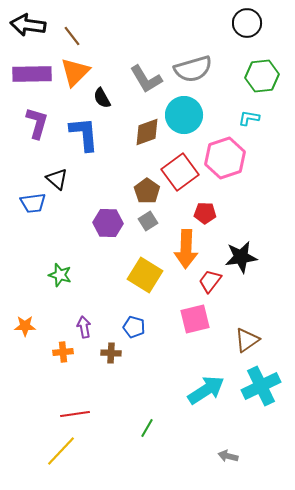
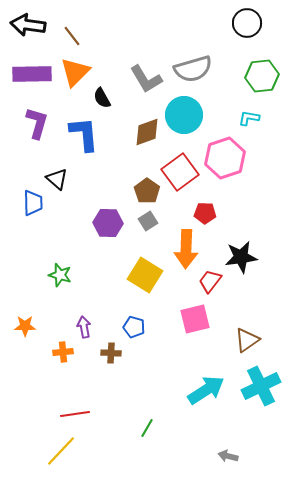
blue trapezoid: rotated 84 degrees counterclockwise
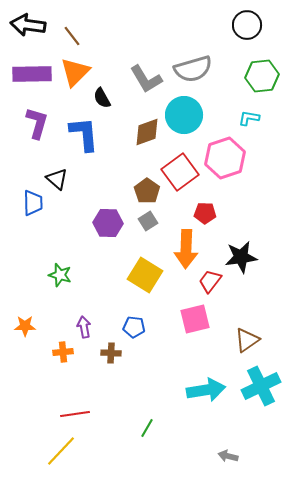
black circle: moved 2 px down
blue pentagon: rotated 10 degrees counterclockwise
cyan arrow: rotated 24 degrees clockwise
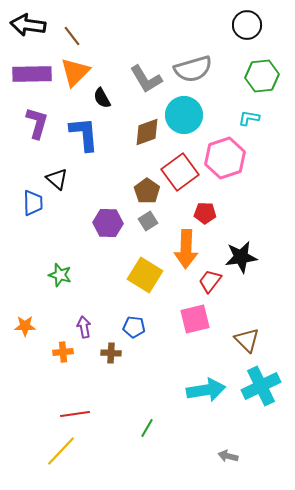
brown triangle: rotated 40 degrees counterclockwise
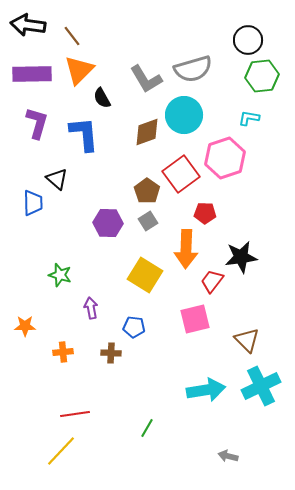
black circle: moved 1 px right, 15 px down
orange triangle: moved 4 px right, 2 px up
red square: moved 1 px right, 2 px down
red trapezoid: moved 2 px right
purple arrow: moved 7 px right, 19 px up
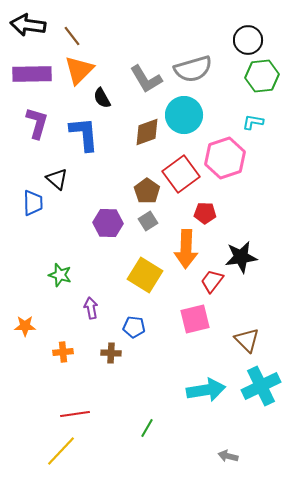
cyan L-shape: moved 4 px right, 4 px down
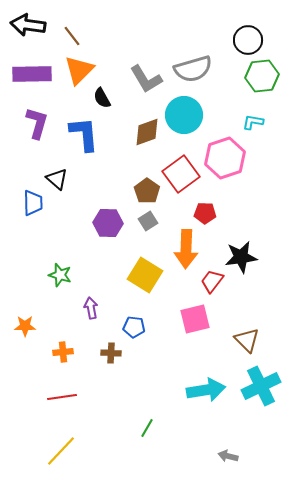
red line: moved 13 px left, 17 px up
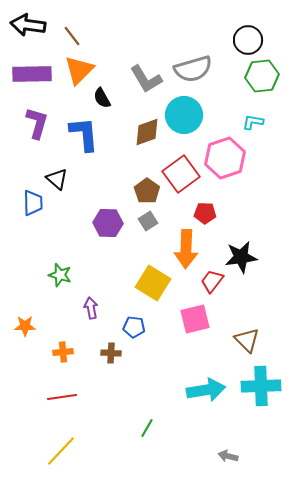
yellow square: moved 8 px right, 8 px down
cyan cross: rotated 24 degrees clockwise
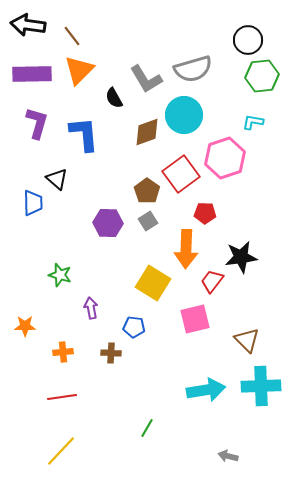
black semicircle: moved 12 px right
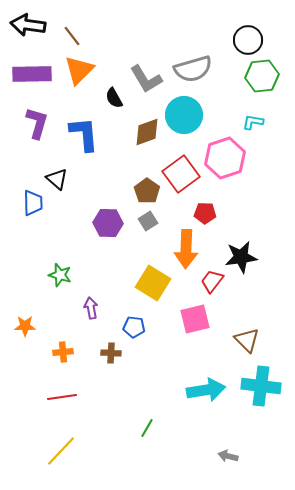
cyan cross: rotated 9 degrees clockwise
